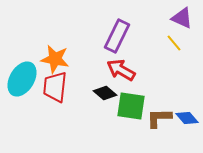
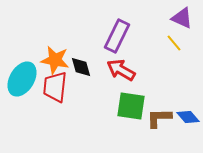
orange star: moved 1 px down
black diamond: moved 24 px left, 26 px up; rotated 35 degrees clockwise
blue diamond: moved 1 px right, 1 px up
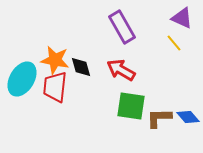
purple rectangle: moved 5 px right, 9 px up; rotated 56 degrees counterclockwise
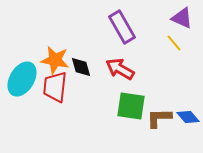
red arrow: moved 1 px left, 1 px up
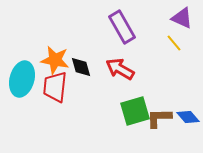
cyan ellipse: rotated 16 degrees counterclockwise
green square: moved 4 px right, 5 px down; rotated 24 degrees counterclockwise
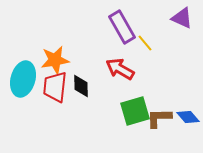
yellow line: moved 29 px left
orange star: rotated 20 degrees counterclockwise
black diamond: moved 19 px down; rotated 15 degrees clockwise
cyan ellipse: moved 1 px right
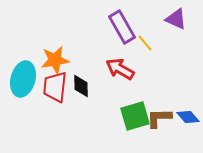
purple triangle: moved 6 px left, 1 px down
green square: moved 5 px down
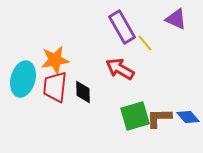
black diamond: moved 2 px right, 6 px down
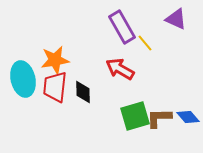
cyan ellipse: rotated 28 degrees counterclockwise
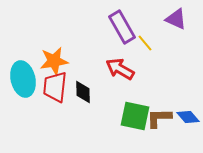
orange star: moved 1 px left, 1 px down
green square: rotated 28 degrees clockwise
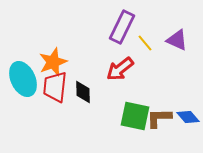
purple triangle: moved 1 px right, 21 px down
purple rectangle: rotated 56 degrees clockwise
orange star: moved 1 px left, 1 px down; rotated 12 degrees counterclockwise
red arrow: rotated 68 degrees counterclockwise
cyan ellipse: rotated 12 degrees counterclockwise
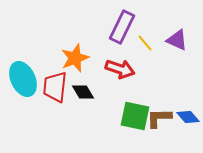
orange star: moved 22 px right, 4 px up
red arrow: rotated 124 degrees counterclockwise
black diamond: rotated 30 degrees counterclockwise
